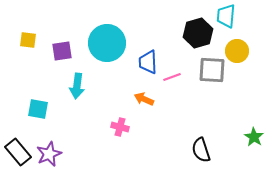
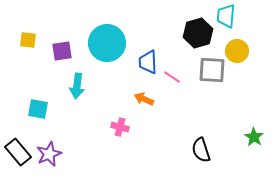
pink line: rotated 54 degrees clockwise
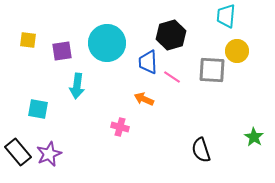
black hexagon: moved 27 px left, 2 px down
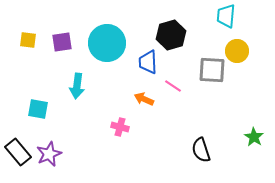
purple square: moved 9 px up
pink line: moved 1 px right, 9 px down
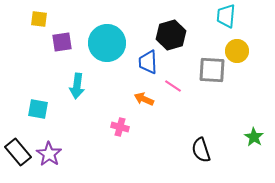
yellow square: moved 11 px right, 21 px up
purple star: rotated 15 degrees counterclockwise
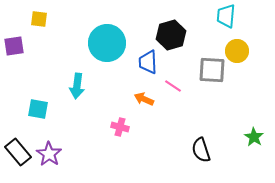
purple square: moved 48 px left, 4 px down
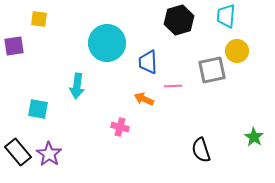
black hexagon: moved 8 px right, 15 px up
gray square: rotated 16 degrees counterclockwise
pink line: rotated 36 degrees counterclockwise
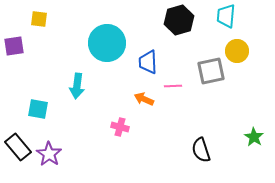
gray square: moved 1 px left, 1 px down
black rectangle: moved 5 px up
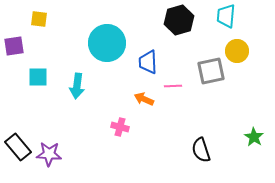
cyan square: moved 32 px up; rotated 10 degrees counterclockwise
purple star: rotated 30 degrees counterclockwise
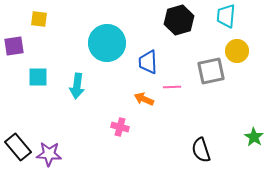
pink line: moved 1 px left, 1 px down
